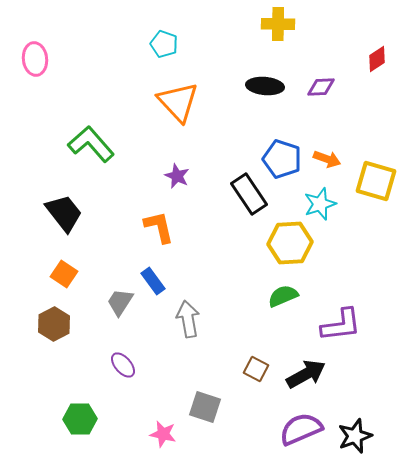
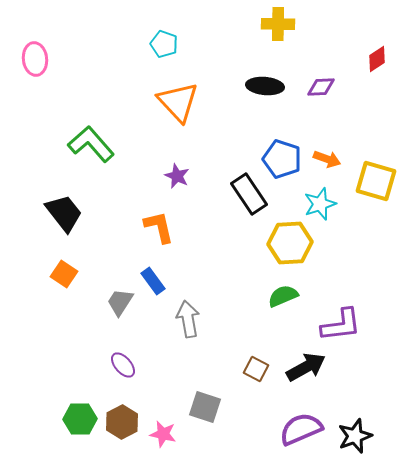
brown hexagon: moved 68 px right, 98 px down
black arrow: moved 7 px up
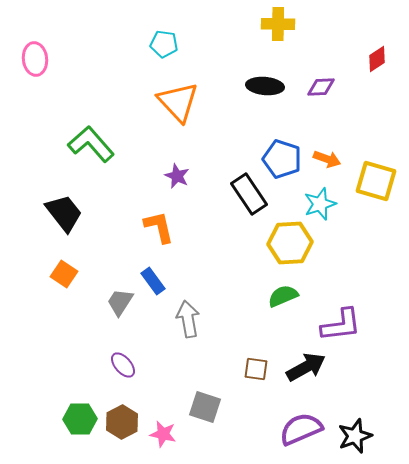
cyan pentagon: rotated 12 degrees counterclockwise
brown square: rotated 20 degrees counterclockwise
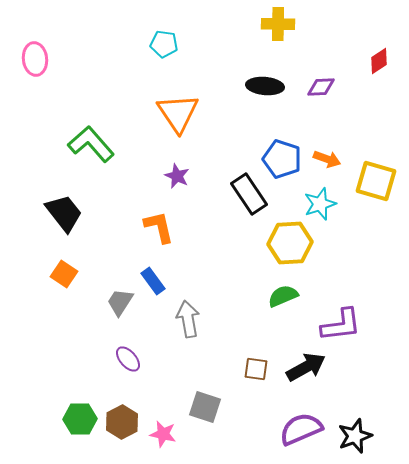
red diamond: moved 2 px right, 2 px down
orange triangle: moved 11 px down; rotated 9 degrees clockwise
purple ellipse: moved 5 px right, 6 px up
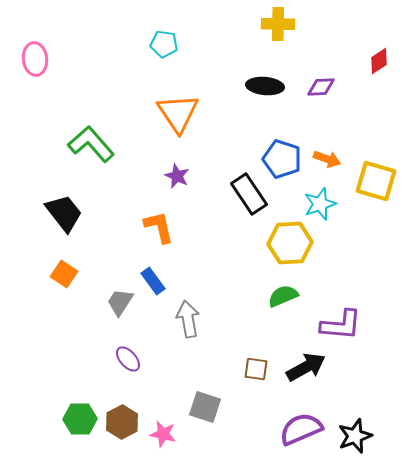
purple L-shape: rotated 12 degrees clockwise
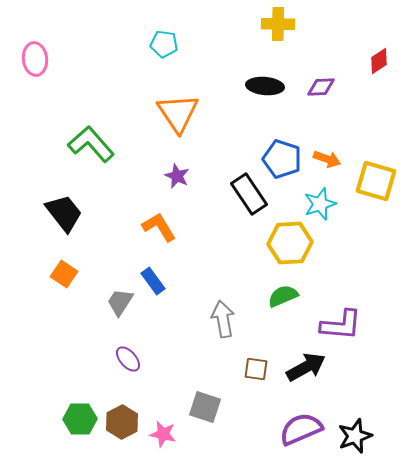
orange L-shape: rotated 18 degrees counterclockwise
gray arrow: moved 35 px right
